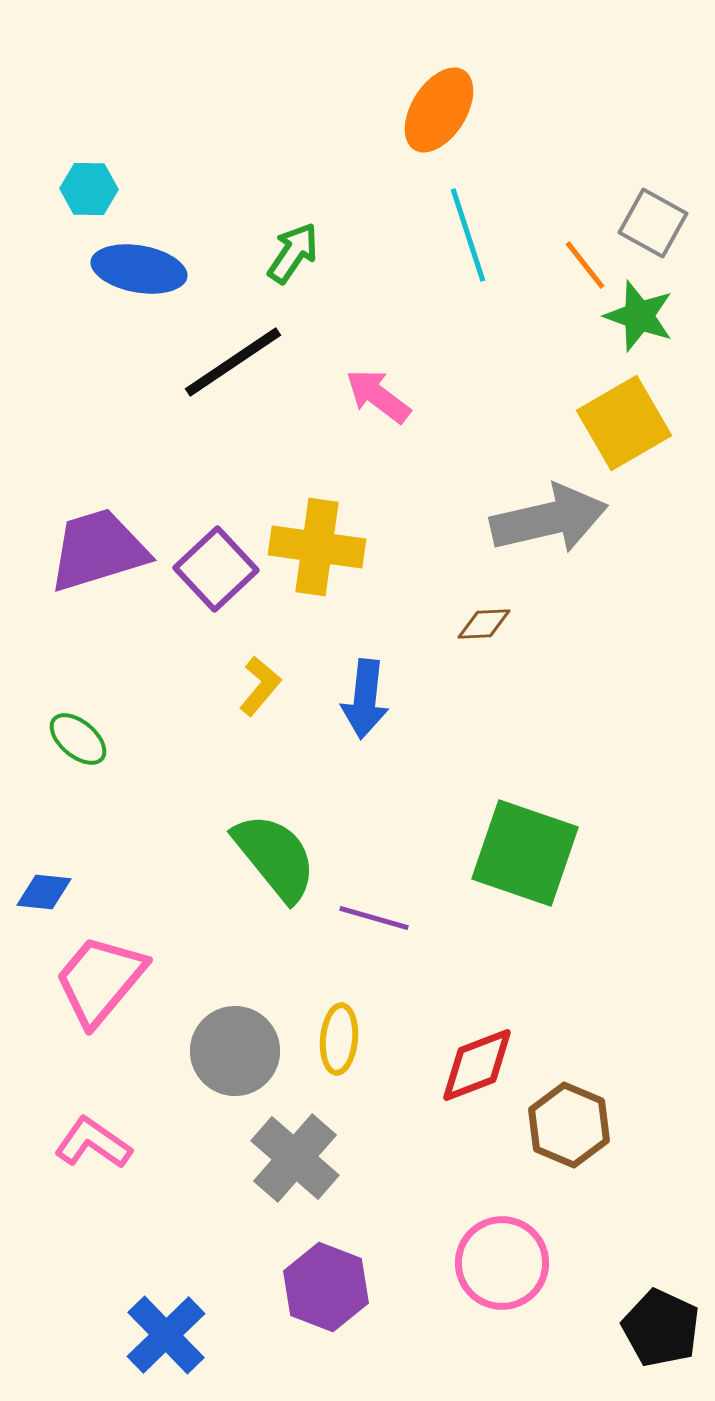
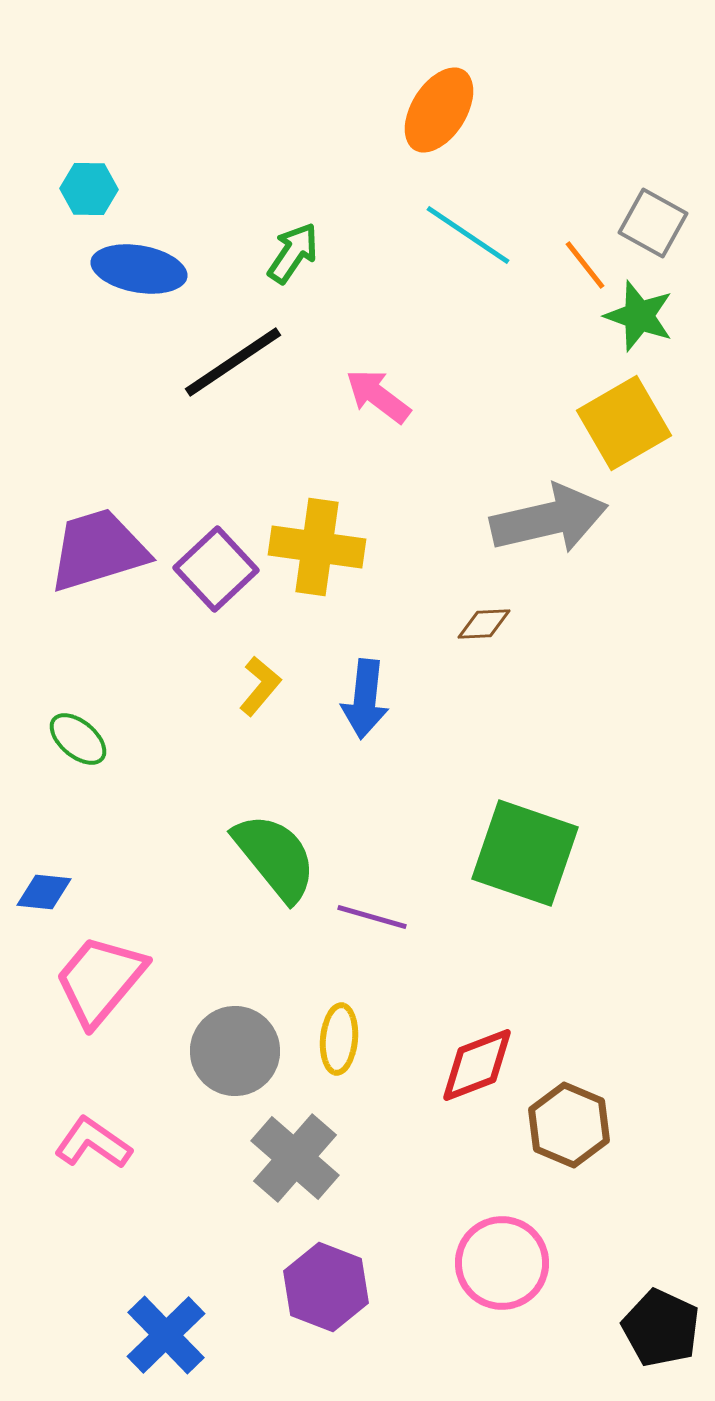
cyan line: rotated 38 degrees counterclockwise
purple line: moved 2 px left, 1 px up
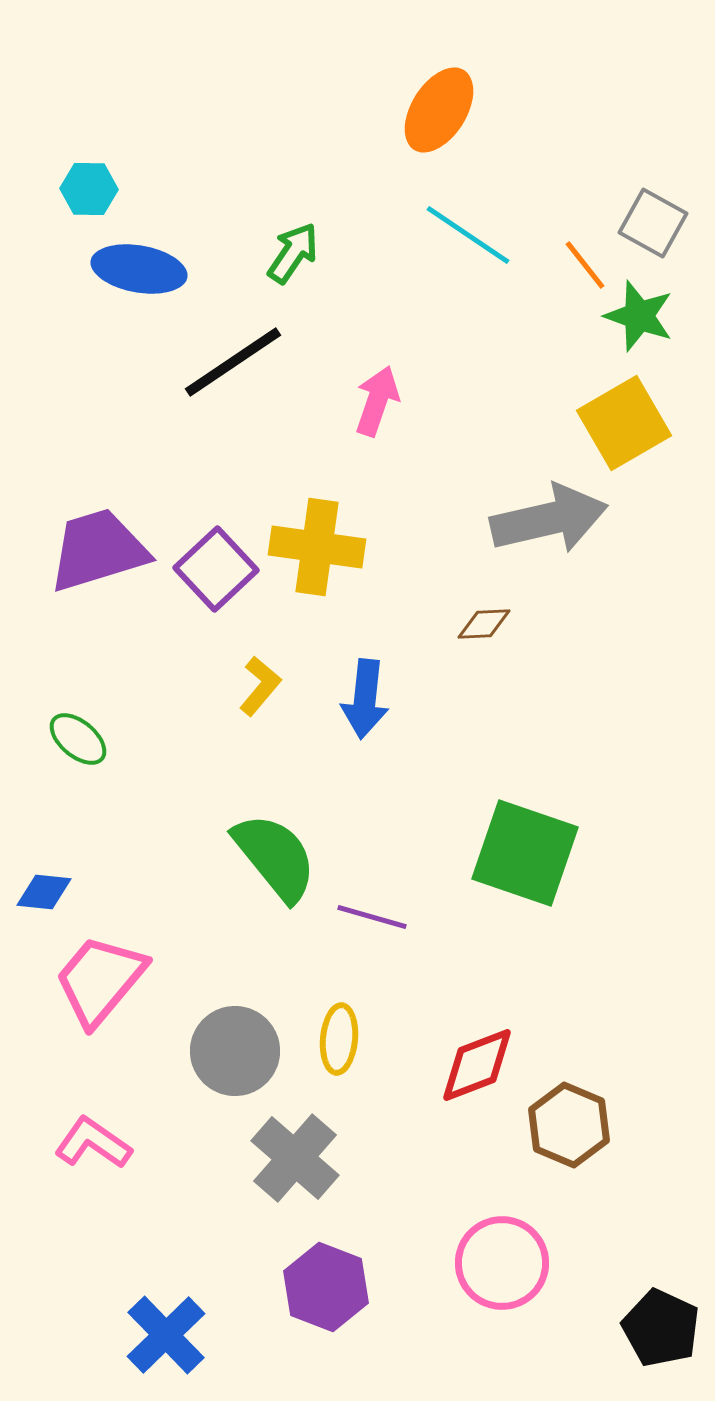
pink arrow: moved 1 px left, 5 px down; rotated 72 degrees clockwise
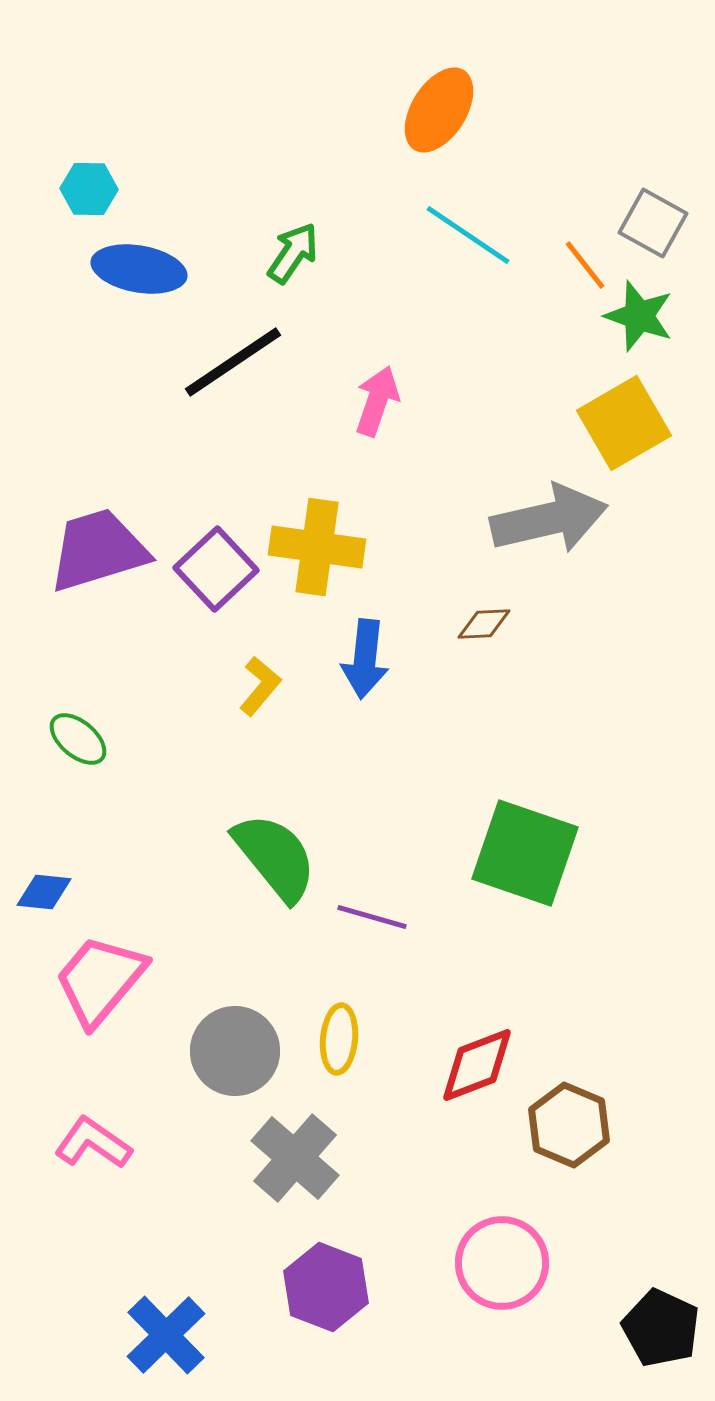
blue arrow: moved 40 px up
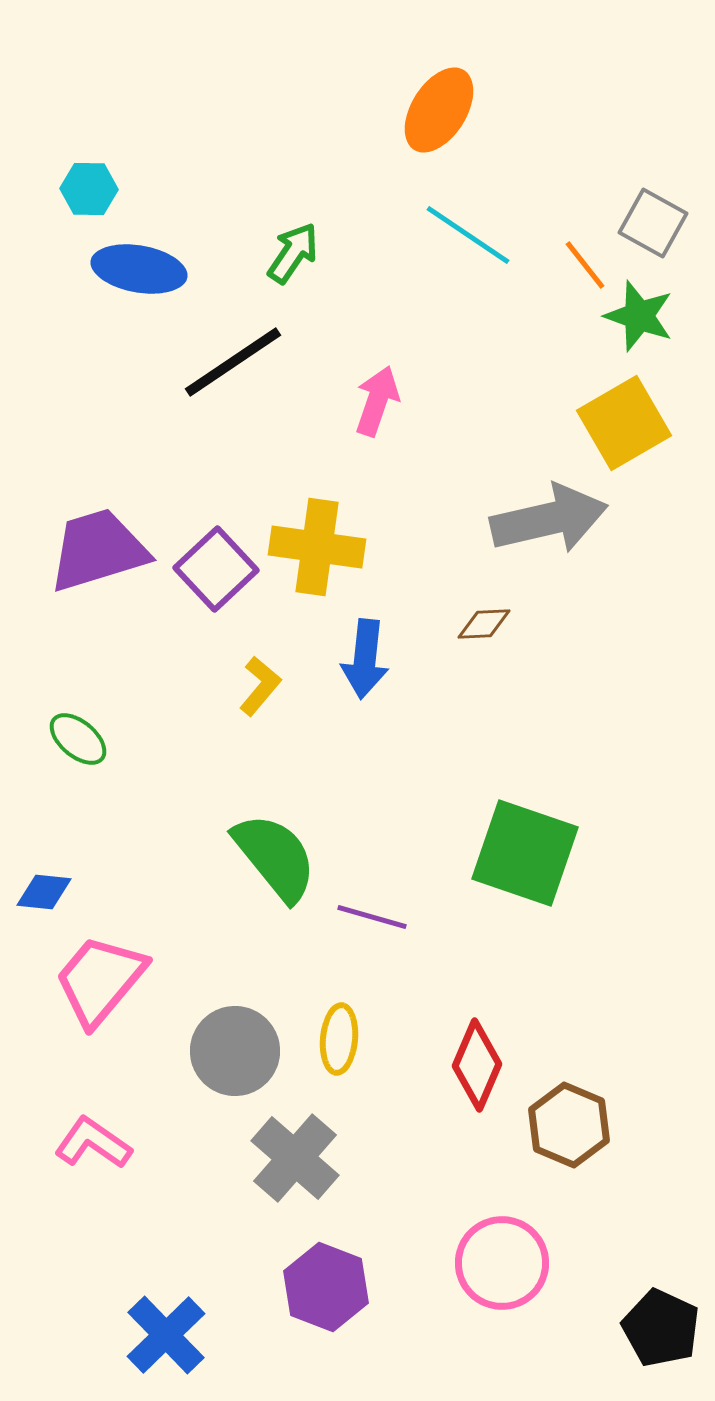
red diamond: rotated 46 degrees counterclockwise
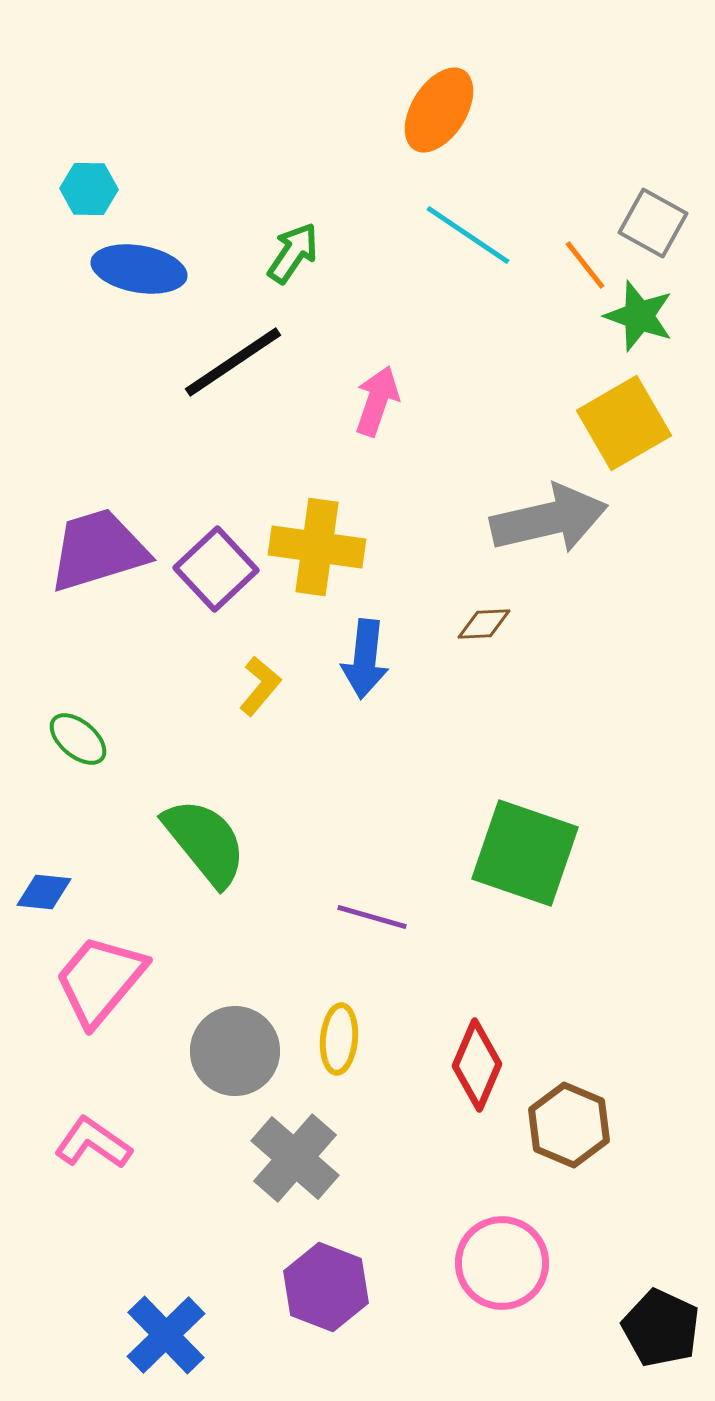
green semicircle: moved 70 px left, 15 px up
